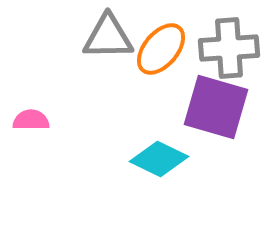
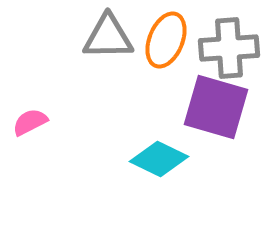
orange ellipse: moved 5 px right, 9 px up; rotated 18 degrees counterclockwise
pink semicircle: moved 1 px left, 2 px down; rotated 27 degrees counterclockwise
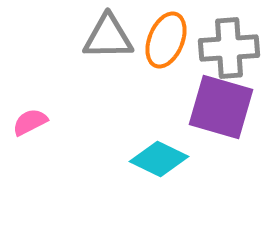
purple square: moved 5 px right
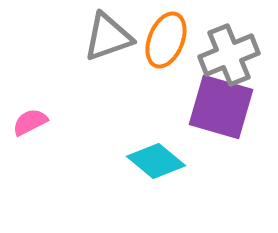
gray triangle: rotated 18 degrees counterclockwise
gray cross: moved 7 px down; rotated 18 degrees counterclockwise
cyan diamond: moved 3 px left, 2 px down; rotated 14 degrees clockwise
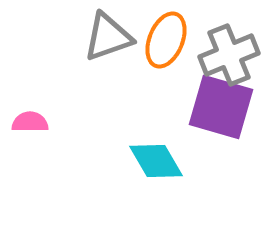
pink semicircle: rotated 27 degrees clockwise
cyan diamond: rotated 20 degrees clockwise
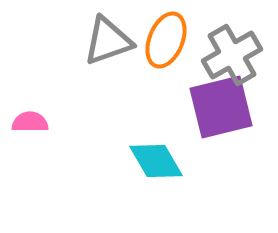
gray triangle: moved 4 px down
gray cross: moved 3 px right; rotated 8 degrees counterclockwise
purple square: rotated 30 degrees counterclockwise
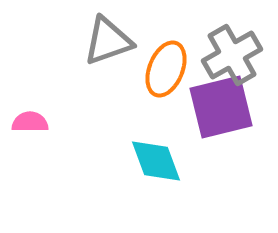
orange ellipse: moved 29 px down
cyan diamond: rotated 10 degrees clockwise
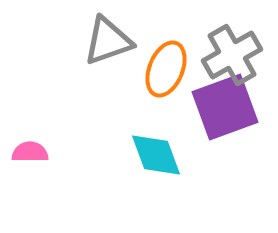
purple square: moved 4 px right; rotated 6 degrees counterclockwise
pink semicircle: moved 30 px down
cyan diamond: moved 6 px up
